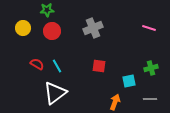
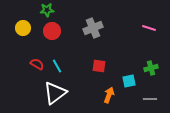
orange arrow: moved 6 px left, 7 px up
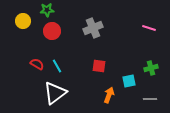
yellow circle: moved 7 px up
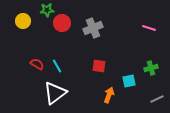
red circle: moved 10 px right, 8 px up
gray line: moved 7 px right; rotated 24 degrees counterclockwise
